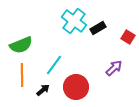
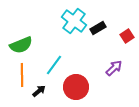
red square: moved 1 px left, 1 px up; rotated 24 degrees clockwise
black arrow: moved 4 px left, 1 px down
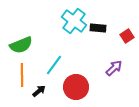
black rectangle: rotated 35 degrees clockwise
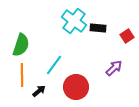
green semicircle: rotated 50 degrees counterclockwise
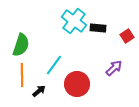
red circle: moved 1 px right, 3 px up
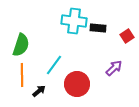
cyan cross: rotated 30 degrees counterclockwise
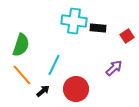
cyan line: rotated 10 degrees counterclockwise
orange line: rotated 40 degrees counterclockwise
red circle: moved 1 px left, 5 px down
black arrow: moved 4 px right
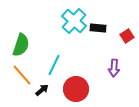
cyan cross: rotated 35 degrees clockwise
purple arrow: rotated 138 degrees clockwise
black arrow: moved 1 px left, 1 px up
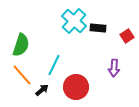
red circle: moved 2 px up
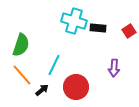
cyan cross: rotated 25 degrees counterclockwise
red square: moved 2 px right, 5 px up
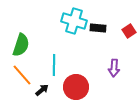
cyan line: rotated 25 degrees counterclockwise
